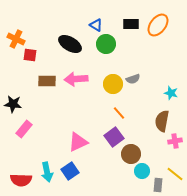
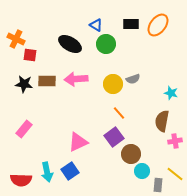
black star: moved 11 px right, 20 px up
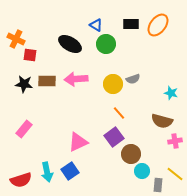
brown semicircle: rotated 85 degrees counterclockwise
red semicircle: rotated 20 degrees counterclockwise
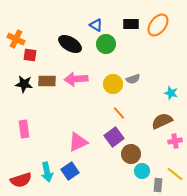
brown semicircle: rotated 140 degrees clockwise
pink rectangle: rotated 48 degrees counterclockwise
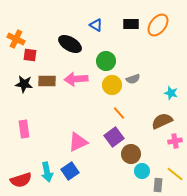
green circle: moved 17 px down
yellow circle: moved 1 px left, 1 px down
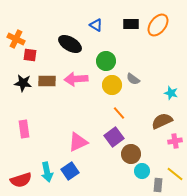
gray semicircle: rotated 56 degrees clockwise
black star: moved 1 px left, 1 px up
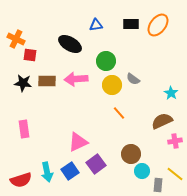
blue triangle: rotated 40 degrees counterclockwise
cyan star: rotated 16 degrees clockwise
purple square: moved 18 px left, 27 px down
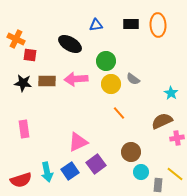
orange ellipse: rotated 40 degrees counterclockwise
yellow circle: moved 1 px left, 1 px up
pink cross: moved 2 px right, 3 px up
brown circle: moved 2 px up
cyan circle: moved 1 px left, 1 px down
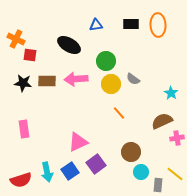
black ellipse: moved 1 px left, 1 px down
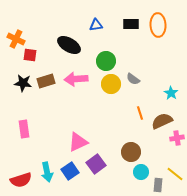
brown rectangle: moved 1 px left; rotated 18 degrees counterclockwise
orange line: moved 21 px right; rotated 24 degrees clockwise
